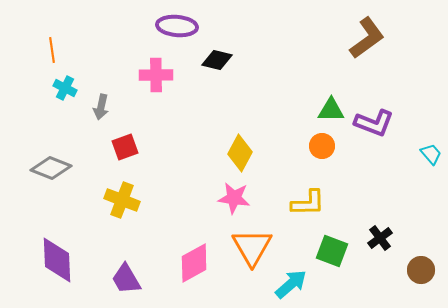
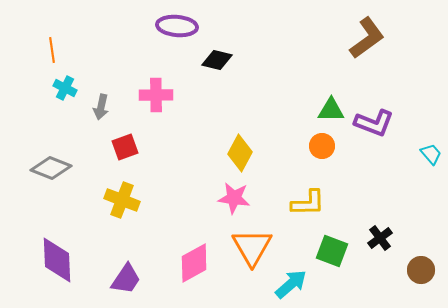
pink cross: moved 20 px down
purple trapezoid: rotated 116 degrees counterclockwise
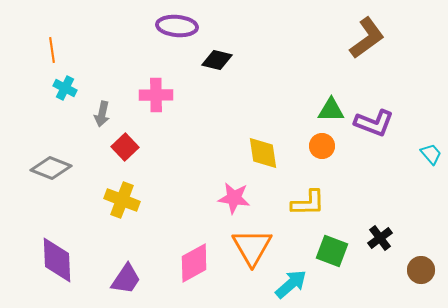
gray arrow: moved 1 px right, 7 px down
red square: rotated 24 degrees counterclockwise
yellow diamond: moved 23 px right; rotated 36 degrees counterclockwise
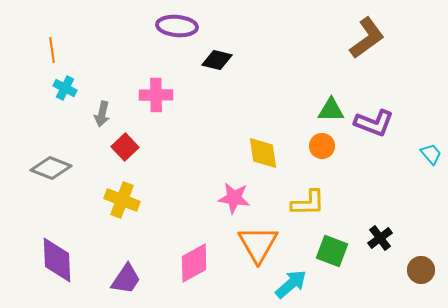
orange triangle: moved 6 px right, 3 px up
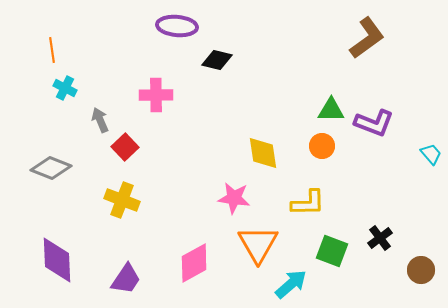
gray arrow: moved 2 px left, 6 px down; rotated 145 degrees clockwise
